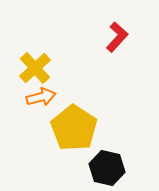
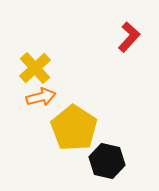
red L-shape: moved 12 px right
black hexagon: moved 7 px up
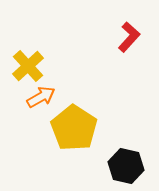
yellow cross: moved 7 px left, 2 px up
orange arrow: rotated 16 degrees counterclockwise
black hexagon: moved 19 px right, 5 px down
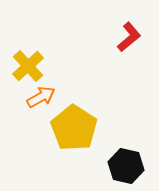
red L-shape: rotated 8 degrees clockwise
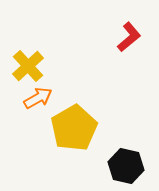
orange arrow: moved 3 px left, 1 px down
yellow pentagon: rotated 9 degrees clockwise
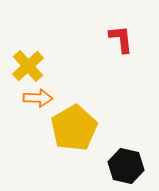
red L-shape: moved 8 px left, 2 px down; rotated 56 degrees counterclockwise
orange arrow: rotated 32 degrees clockwise
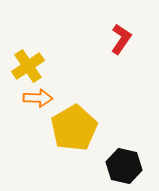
red L-shape: rotated 40 degrees clockwise
yellow cross: rotated 8 degrees clockwise
black hexagon: moved 2 px left
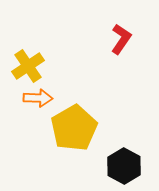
black hexagon: rotated 16 degrees clockwise
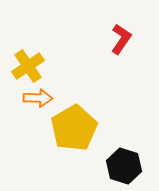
black hexagon: rotated 12 degrees counterclockwise
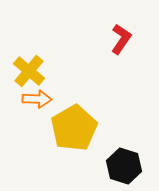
yellow cross: moved 1 px right, 5 px down; rotated 16 degrees counterclockwise
orange arrow: moved 1 px left, 1 px down
